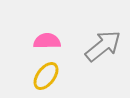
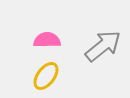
pink semicircle: moved 1 px up
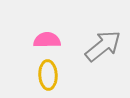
yellow ellipse: moved 2 px right, 1 px up; rotated 40 degrees counterclockwise
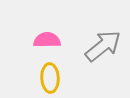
yellow ellipse: moved 2 px right, 3 px down
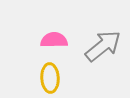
pink semicircle: moved 7 px right
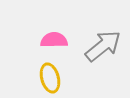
yellow ellipse: rotated 12 degrees counterclockwise
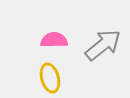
gray arrow: moved 1 px up
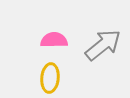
yellow ellipse: rotated 20 degrees clockwise
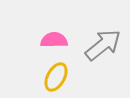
yellow ellipse: moved 6 px right, 1 px up; rotated 24 degrees clockwise
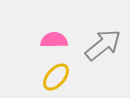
yellow ellipse: rotated 12 degrees clockwise
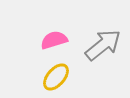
pink semicircle: rotated 16 degrees counterclockwise
